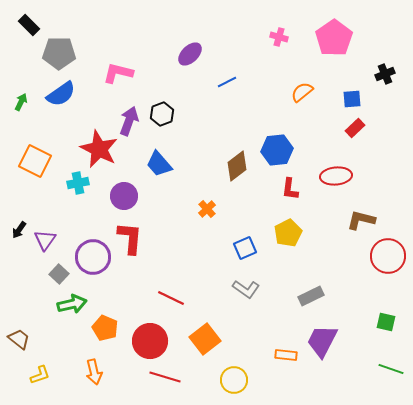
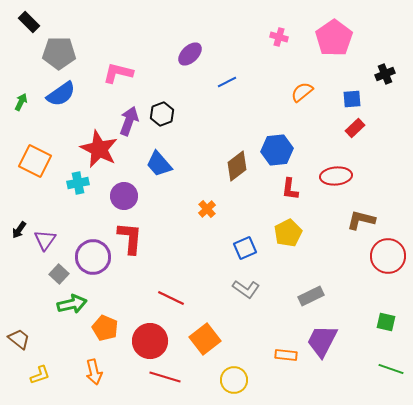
black rectangle at (29, 25): moved 3 px up
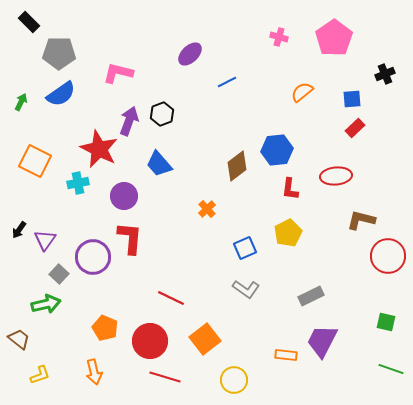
green arrow at (72, 304): moved 26 px left
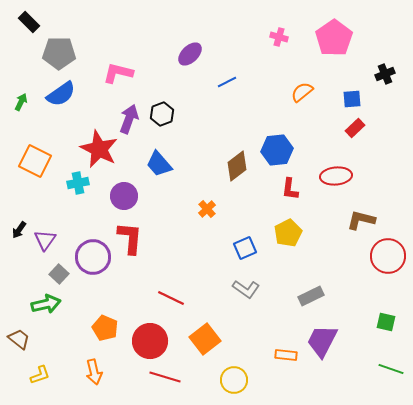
purple arrow at (129, 121): moved 2 px up
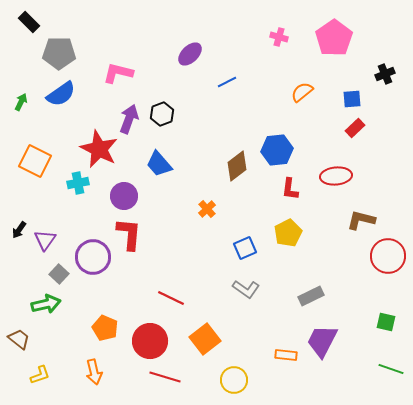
red L-shape at (130, 238): moved 1 px left, 4 px up
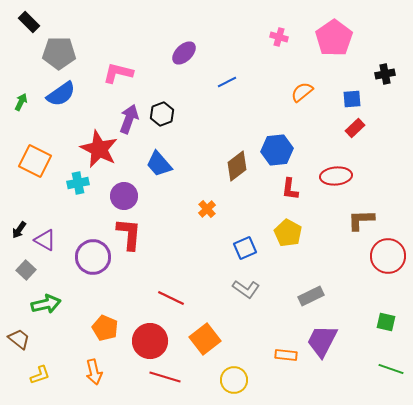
purple ellipse at (190, 54): moved 6 px left, 1 px up
black cross at (385, 74): rotated 12 degrees clockwise
brown L-shape at (361, 220): rotated 16 degrees counterclockwise
yellow pentagon at (288, 233): rotated 16 degrees counterclockwise
purple triangle at (45, 240): rotated 35 degrees counterclockwise
gray square at (59, 274): moved 33 px left, 4 px up
